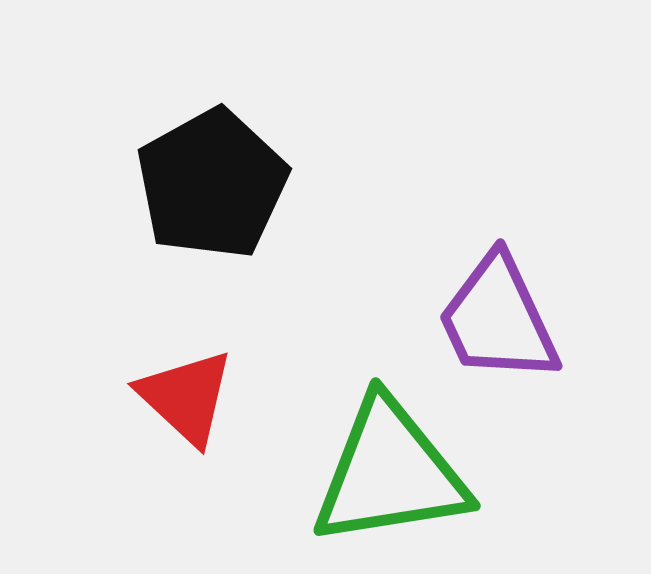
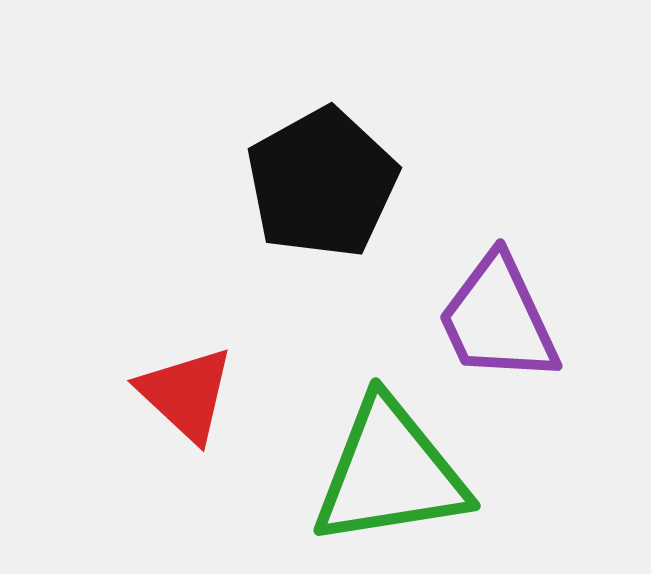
black pentagon: moved 110 px right, 1 px up
red triangle: moved 3 px up
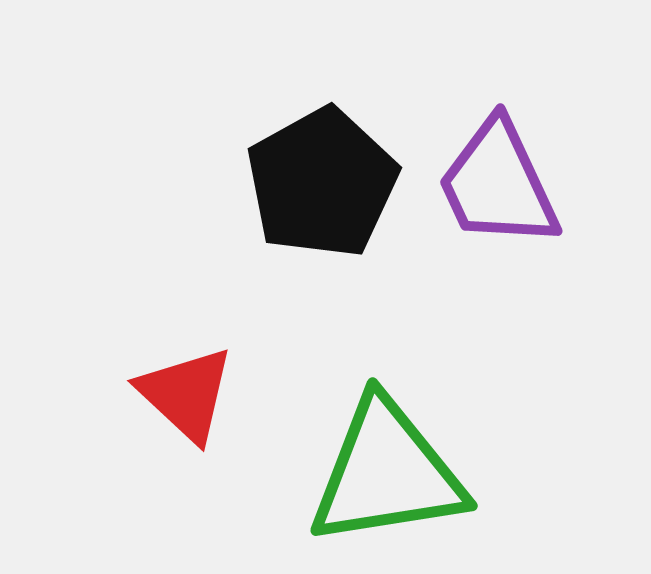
purple trapezoid: moved 135 px up
green triangle: moved 3 px left
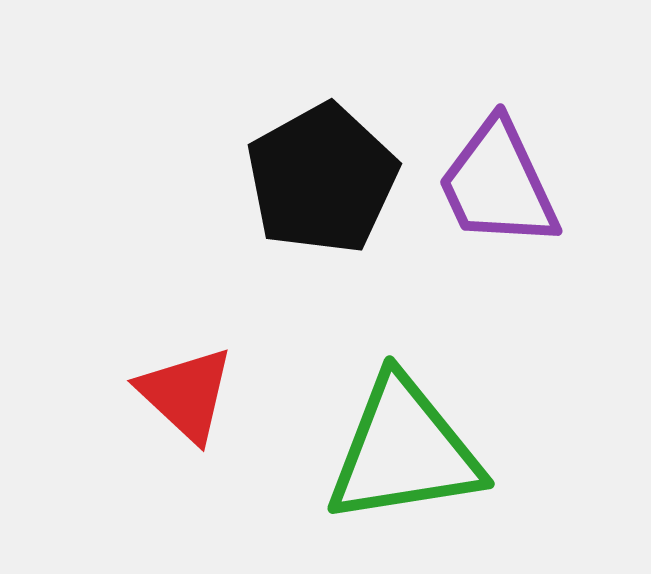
black pentagon: moved 4 px up
green triangle: moved 17 px right, 22 px up
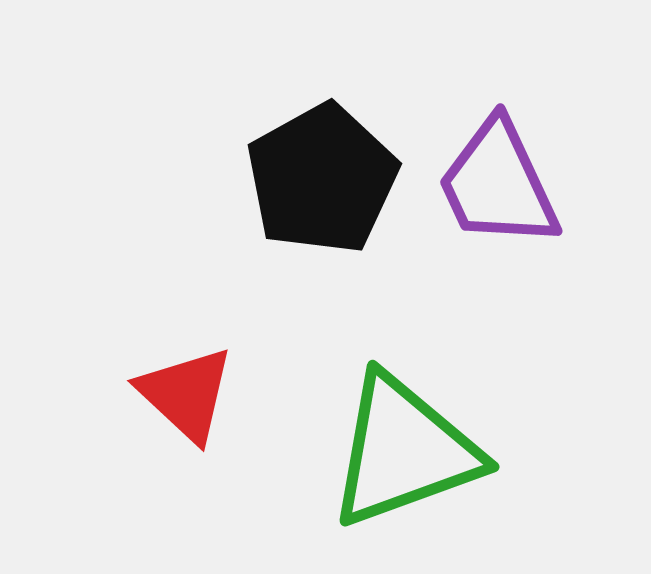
green triangle: rotated 11 degrees counterclockwise
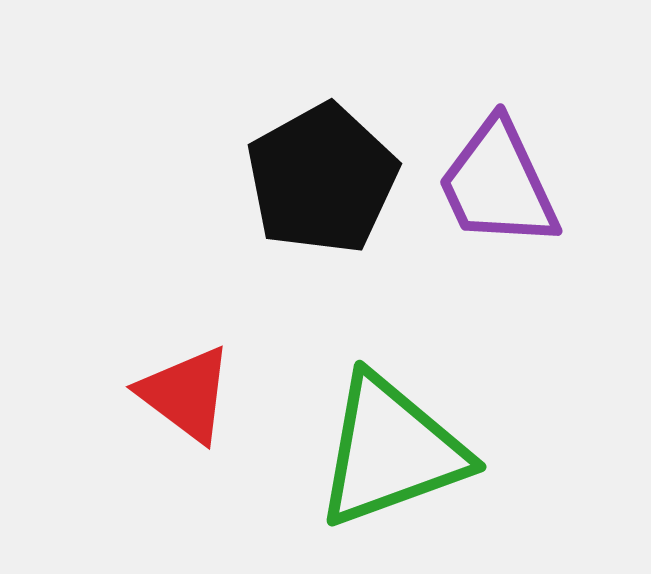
red triangle: rotated 6 degrees counterclockwise
green triangle: moved 13 px left
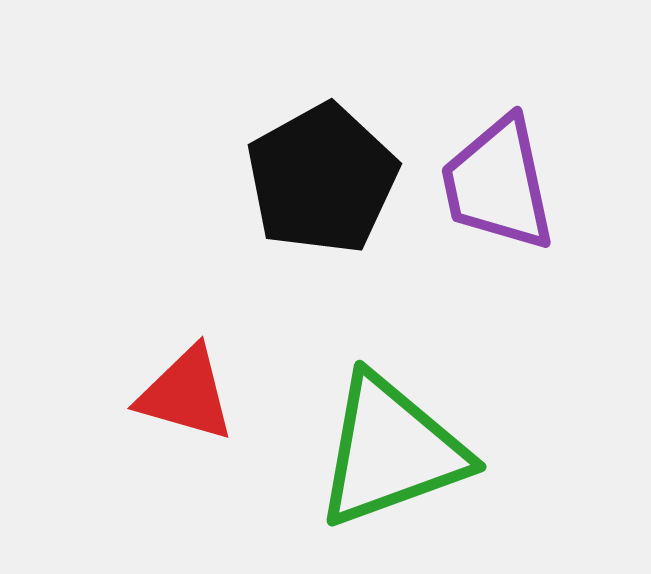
purple trapezoid: rotated 13 degrees clockwise
red triangle: rotated 21 degrees counterclockwise
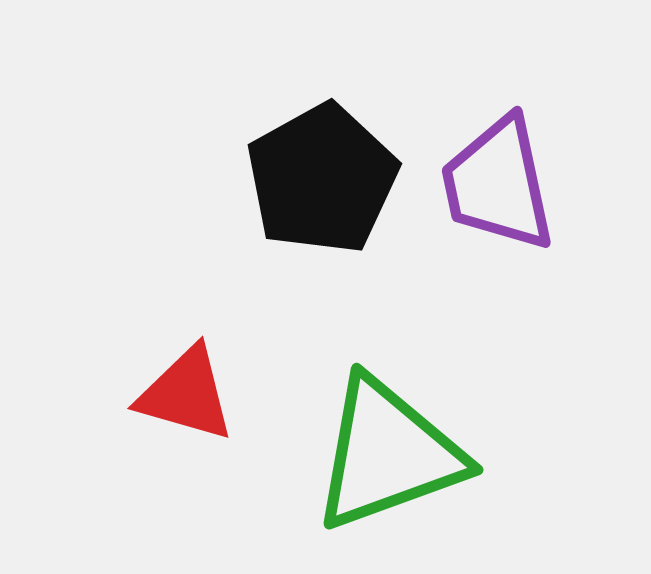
green triangle: moved 3 px left, 3 px down
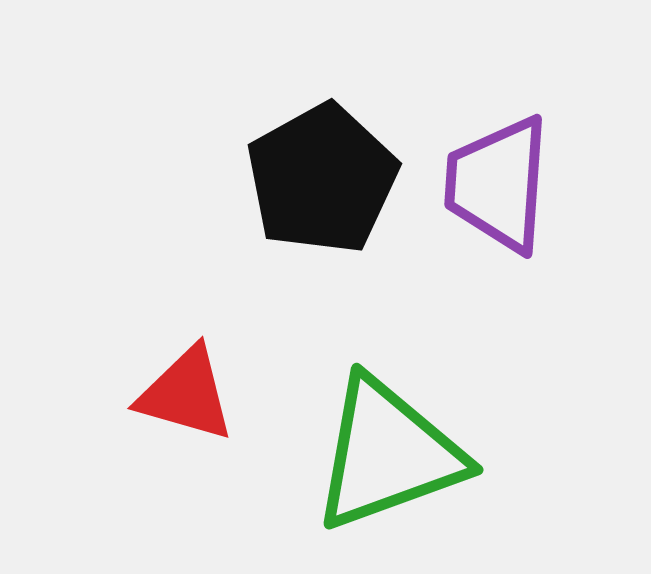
purple trapezoid: rotated 16 degrees clockwise
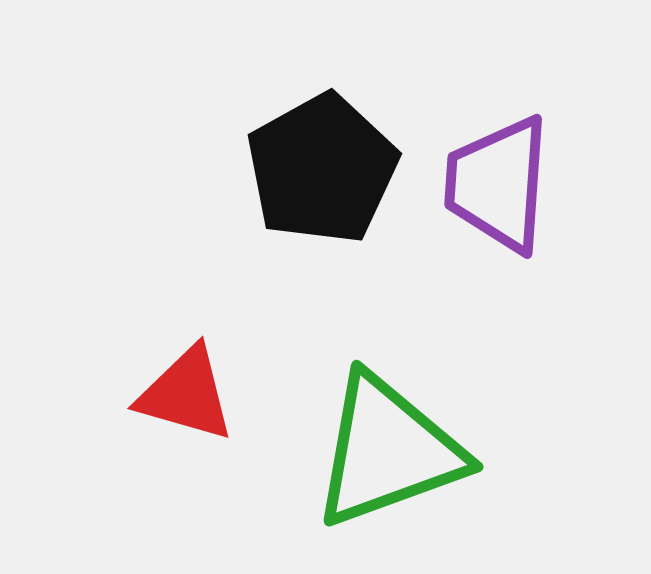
black pentagon: moved 10 px up
green triangle: moved 3 px up
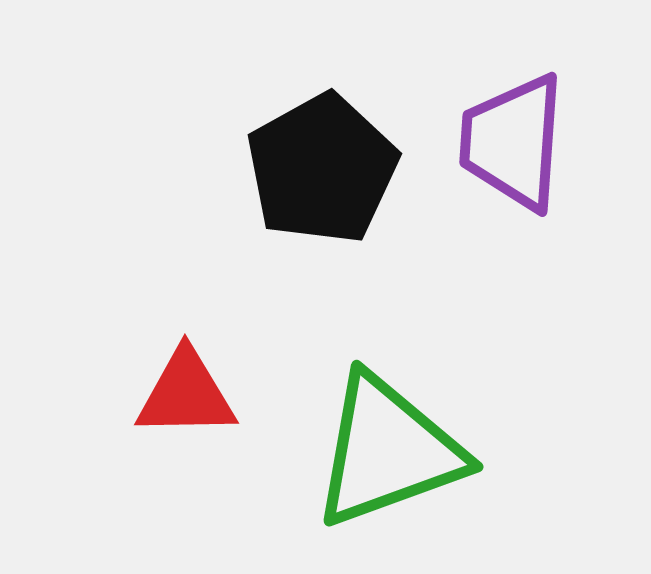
purple trapezoid: moved 15 px right, 42 px up
red triangle: rotated 17 degrees counterclockwise
